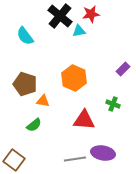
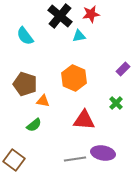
cyan triangle: moved 5 px down
green cross: moved 3 px right, 1 px up; rotated 24 degrees clockwise
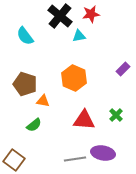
green cross: moved 12 px down
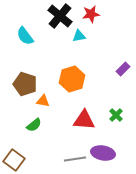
orange hexagon: moved 2 px left, 1 px down; rotated 20 degrees clockwise
